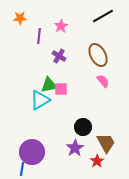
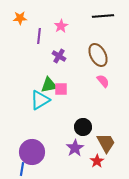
black line: rotated 25 degrees clockwise
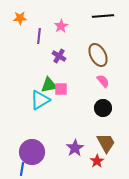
black circle: moved 20 px right, 19 px up
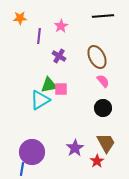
brown ellipse: moved 1 px left, 2 px down
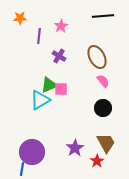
green triangle: rotated 12 degrees counterclockwise
